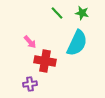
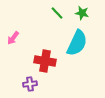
pink arrow: moved 17 px left, 4 px up; rotated 80 degrees clockwise
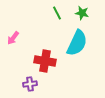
green line: rotated 16 degrees clockwise
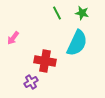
purple cross: moved 1 px right, 2 px up; rotated 24 degrees counterclockwise
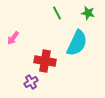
green star: moved 6 px right
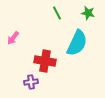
purple cross: rotated 24 degrees clockwise
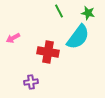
green line: moved 2 px right, 2 px up
pink arrow: rotated 24 degrees clockwise
cyan semicircle: moved 1 px right, 6 px up; rotated 12 degrees clockwise
red cross: moved 3 px right, 9 px up
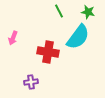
green star: moved 1 px up
pink arrow: rotated 40 degrees counterclockwise
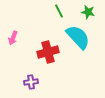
cyan semicircle: rotated 80 degrees counterclockwise
red cross: rotated 25 degrees counterclockwise
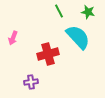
red cross: moved 2 px down
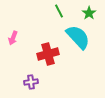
green star: moved 1 px right, 1 px down; rotated 24 degrees clockwise
